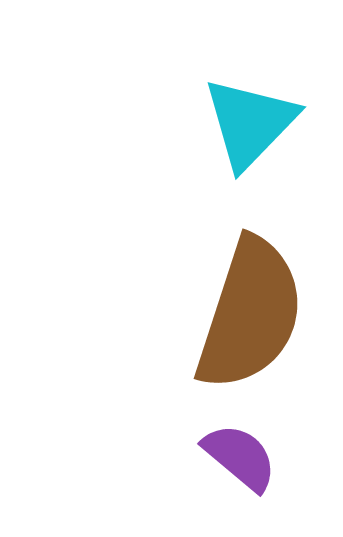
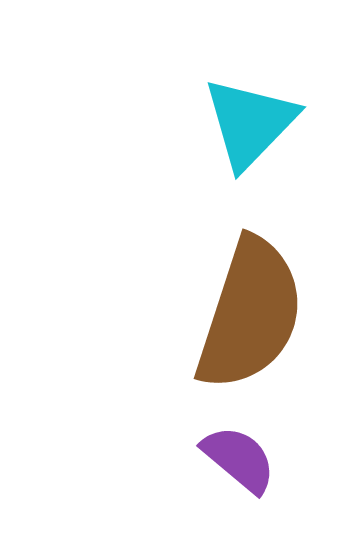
purple semicircle: moved 1 px left, 2 px down
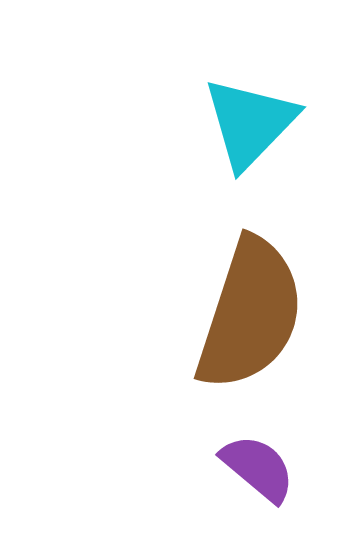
purple semicircle: moved 19 px right, 9 px down
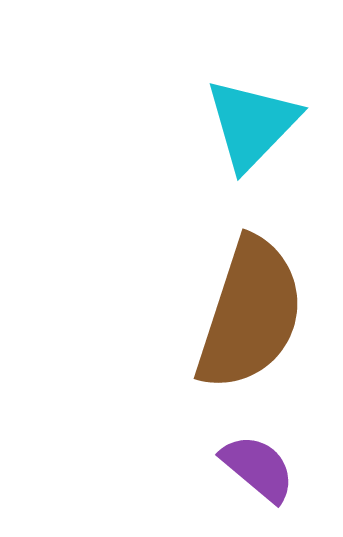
cyan triangle: moved 2 px right, 1 px down
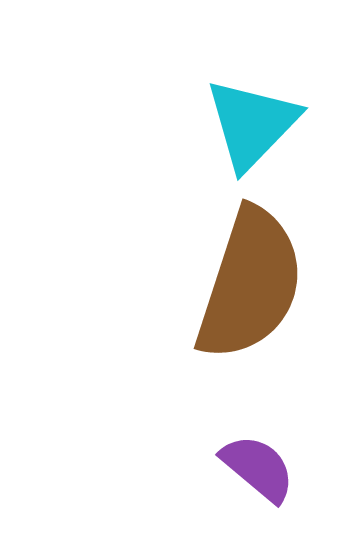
brown semicircle: moved 30 px up
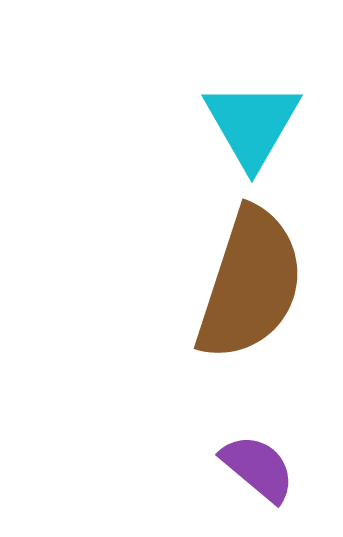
cyan triangle: rotated 14 degrees counterclockwise
